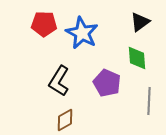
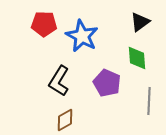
blue star: moved 3 px down
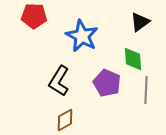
red pentagon: moved 10 px left, 8 px up
green diamond: moved 4 px left, 1 px down
gray line: moved 3 px left, 11 px up
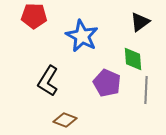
black L-shape: moved 11 px left
brown diamond: rotated 50 degrees clockwise
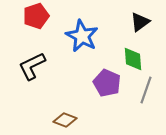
red pentagon: moved 2 px right; rotated 20 degrees counterclockwise
black L-shape: moved 16 px left, 15 px up; rotated 32 degrees clockwise
gray line: rotated 16 degrees clockwise
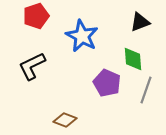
black triangle: rotated 15 degrees clockwise
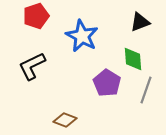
purple pentagon: rotated 8 degrees clockwise
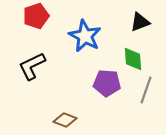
blue star: moved 3 px right
purple pentagon: rotated 28 degrees counterclockwise
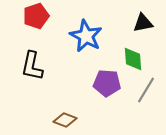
black triangle: moved 3 px right, 1 px down; rotated 10 degrees clockwise
blue star: moved 1 px right
black L-shape: rotated 52 degrees counterclockwise
gray line: rotated 12 degrees clockwise
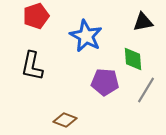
black triangle: moved 1 px up
purple pentagon: moved 2 px left, 1 px up
